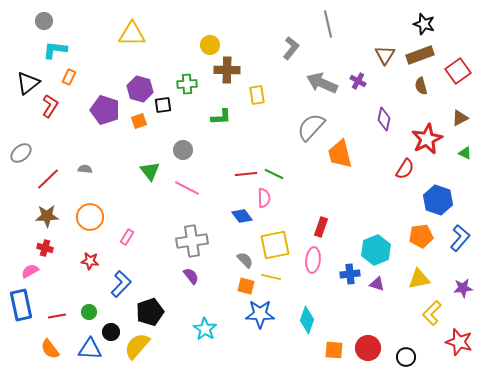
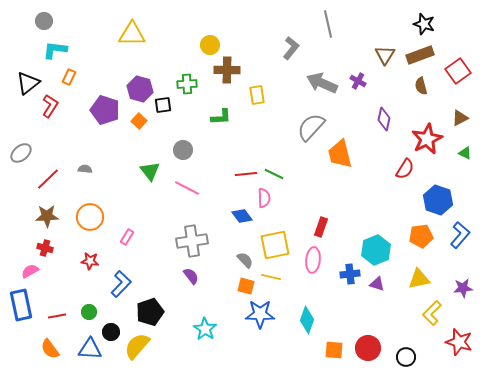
orange square at (139, 121): rotated 28 degrees counterclockwise
blue L-shape at (460, 238): moved 3 px up
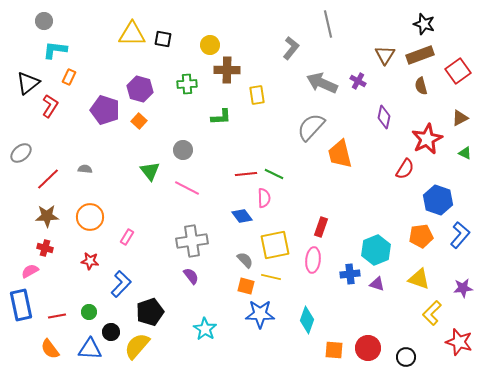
black square at (163, 105): moved 66 px up; rotated 18 degrees clockwise
purple diamond at (384, 119): moved 2 px up
yellow triangle at (419, 279): rotated 30 degrees clockwise
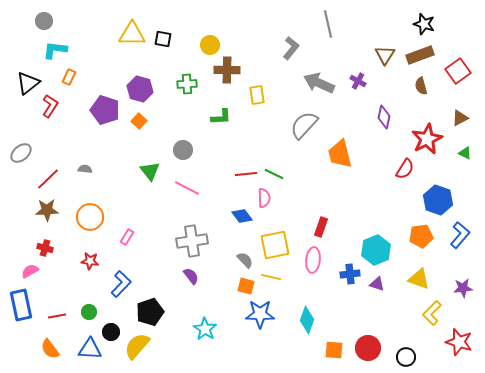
gray arrow at (322, 83): moved 3 px left
gray semicircle at (311, 127): moved 7 px left, 2 px up
brown star at (47, 216): moved 6 px up
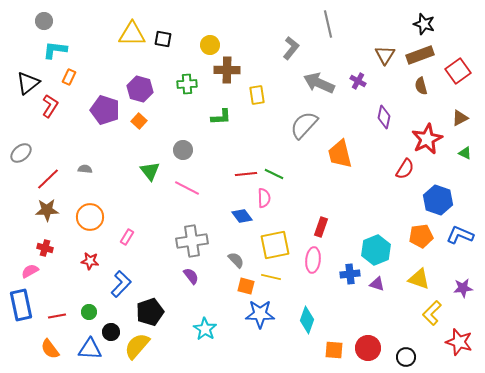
blue L-shape at (460, 235): rotated 108 degrees counterclockwise
gray semicircle at (245, 260): moved 9 px left
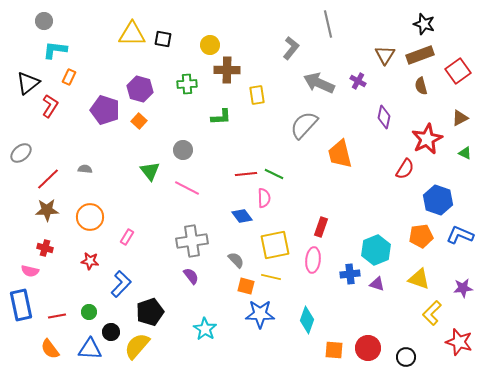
pink semicircle at (30, 271): rotated 138 degrees counterclockwise
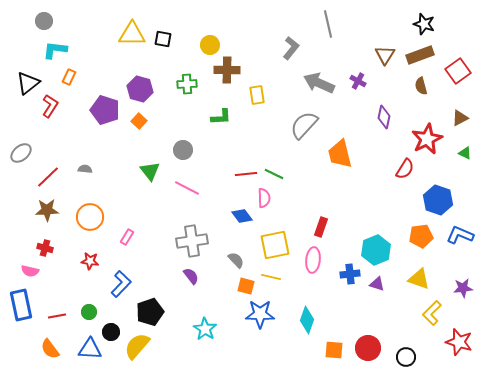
red line at (48, 179): moved 2 px up
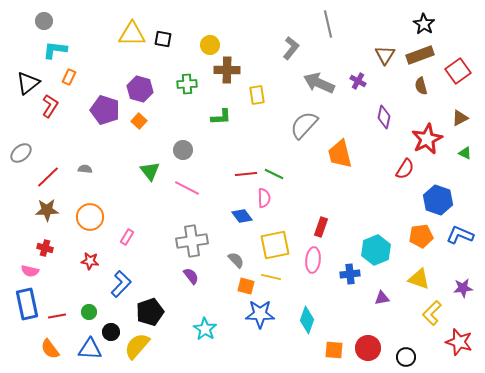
black star at (424, 24): rotated 15 degrees clockwise
purple triangle at (377, 284): moved 5 px right, 14 px down; rotated 28 degrees counterclockwise
blue rectangle at (21, 305): moved 6 px right, 1 px up
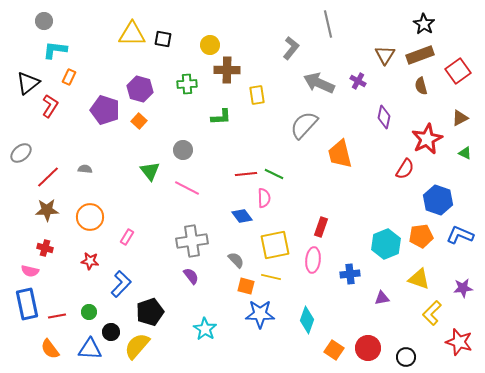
cyan hexagon at (376, 250): moved 10 px right, 6 px up
orange square at (334, 350): rotated 30 degrees clockwise
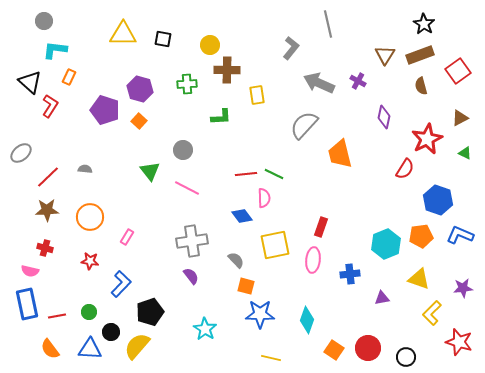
yellow triangle at (132, 34): moved 9 px left
black triangle at (28, 83): moved 2 px right, 1 px up; rotated 40 degrees counterclockwise
yellow line at (271, 277): moved 81 px down
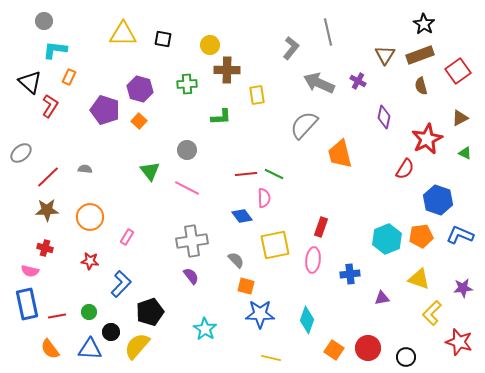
gray line at (328, 24): moved 8 px down
gray circle at (183, 150): moved 4 px right
cyan hexagon at (386, 244): moved 1 px right, 5 px up
